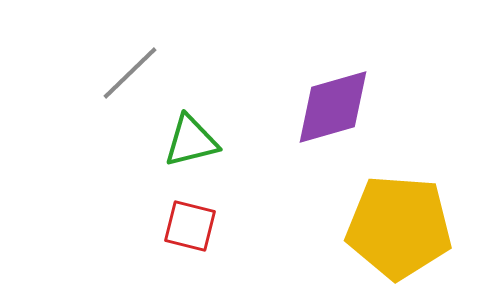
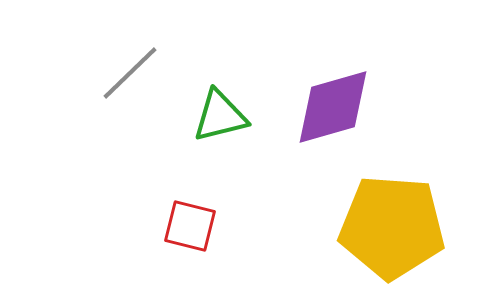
green triangle: moved 29 px right, 25 px up
yellow pentagon: moved 7 px left
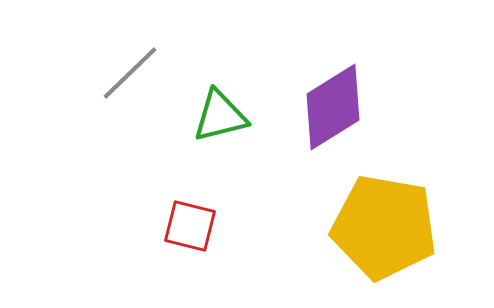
purple diamond: rotated 16 degrees counterclockwise
yellow pentagon: moved 8 px left; rotated 6 degrees clockwise
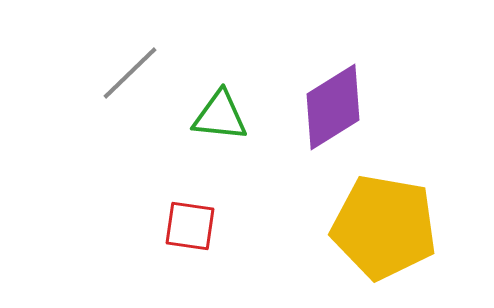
green triangle: rotated 20 degrees clockwise
red square: rotated 6 degrees counterclockwise
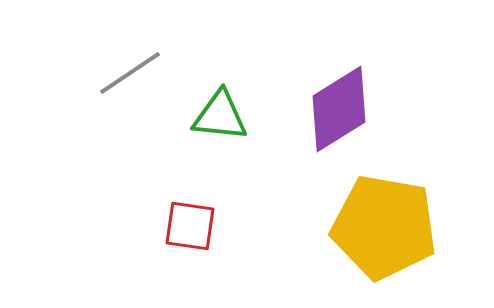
gray line: rotated 10 degrees clockwise
purple diamond: moved 6 px right, 2 px down
